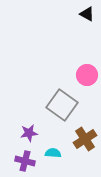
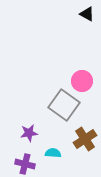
pink circle: moved 5 px left, 6 px down
gray square: moved 2 px right
purple cross: moved 3 px down
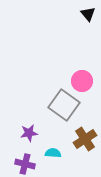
black triangle: moved 1 px right; rotated 21 degrees clockwise
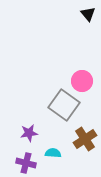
purple cross: moved 1 px right, 1 px up
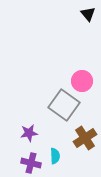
brown cross: moved 1 px up
cyan semicircle: moved 2 px right, 3 px down; rotated 84 degrees clockwise
purple cross: moved 5 px right
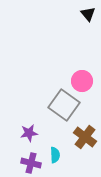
brown cross: moved 1 px up; rotated 20 degrees counterclockwise
cyan semicircle: moved 1 px up
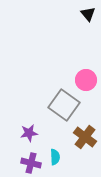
pink circle: moved 4 px right, 1 px up
cyan semicircle: moved 2 px down
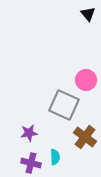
gray square: rotated 12 degrees counterclockwise
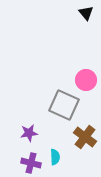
black triangle: moved 2 px left, 1 px up
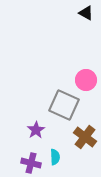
black triangle: rotated 21 degrees counterclockwise
purple star: moved 7 px right, 3 px up; rotated 24 degrees counterclockwise
